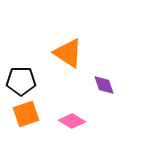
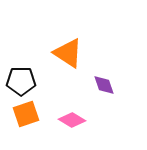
pink diamond: moved 1 px up
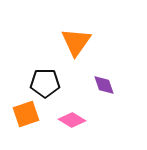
orange triangle: moved 8 px right, 11 px up; rotated 32 degrees clockwise
black pentagon: moved 24 px right, 2 px down
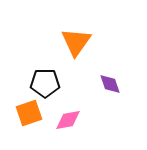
purple diamond: moved 6 px right, 1 px up
orange square: moved 3 px right, 1 px up
pink diamond: moved 4 px left; rotated 40 degrees counterclockwise
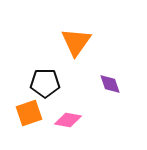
pink diamond: rotated 20 degrees clockwise
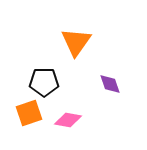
black pentagon: moved 1 px left, 1 px up
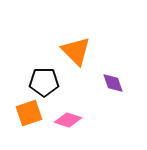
orange triangle: moved 9 px down; rotated 20 degrees counterclockwise
purple diamond: moved 3 px right, 1 px up
pink diamond: rotated 8 degrees clockwise
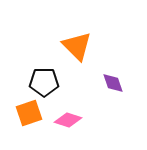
orange triangle: moved 1 px right, 5 px up
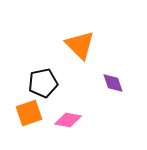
orange triangle: moved 3 px right, 1 px up
black pentagon: moved 1 px left, 1 px down; rotated 12 degrees counterclockwise
pink diamond: rotated 8 degrees counterclockwise
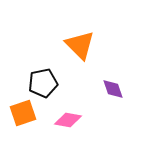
purple diamond: moved 6 px down
orange square: moved 6 px left
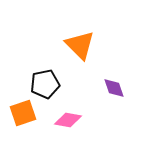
black pentagon: moved 2 px right, 1 px down
purple diamond: moved 1 px right, 1 px up
